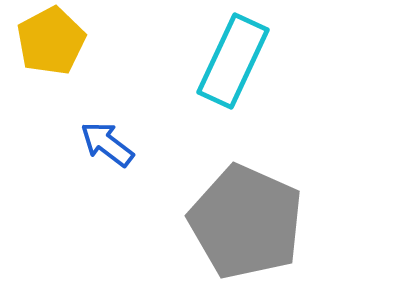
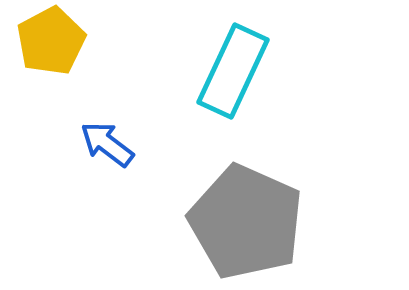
cyan rectangle: moved 10 px down
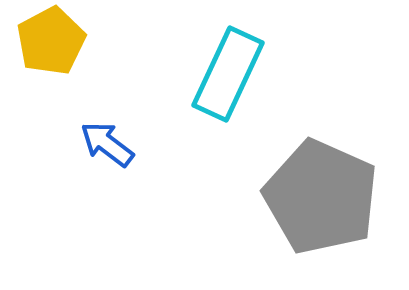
cyan rectangle: moved 5 px left, 3 px down
gray pentagon: moved 75 px right, 25 px up
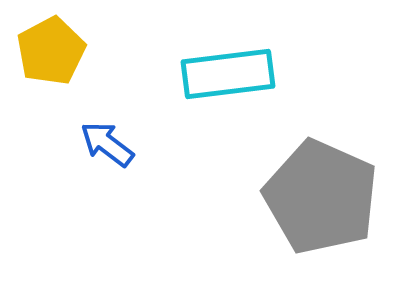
yellow pentagon: moved 10 px down
cyan rectangle: rotated 58 degrees clockwise
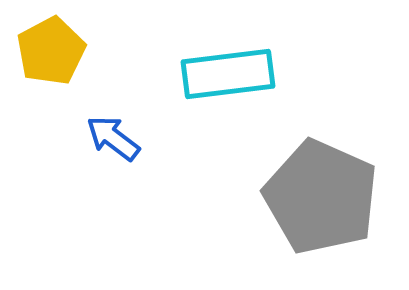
blue arrow: moved 6 px right, 6 px up
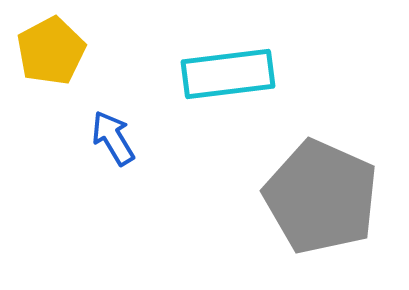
blue arrow: rotated 22 degrees clockwise
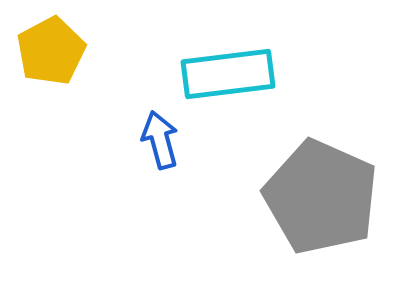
blue arrow: moved 47 px right, 2 px down; rotated 16 degrees clockwise
